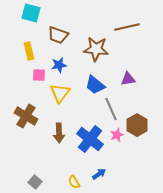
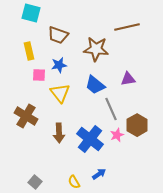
yellow triangle: rotated 15 degrees counterclockwise
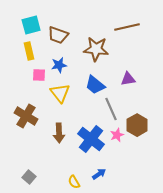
cyan square: moved 12 px down; rotated 30 degrees counterclockwise
blue cross: moved 1 px right
gray square: moved 6 px left, 5 px up
